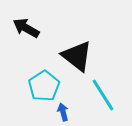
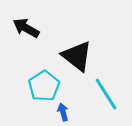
cyan line: moved 3 px right, 1 px up
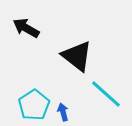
cyan pentagon: moved 10 px left, 19 px down
cyan line: rotated 16 degrees counterclockwise
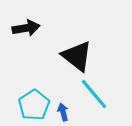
black arrow: rotated 140 degrees clockwise
cyan line: moved 12 px left; rotated 8 degrees clockwise
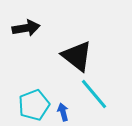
cyan pentagon: rotated 12 degrees clockwise
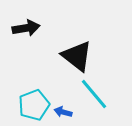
blue arrow: rotated 60 degrees counterclockwise
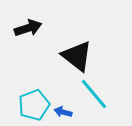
black arrow: moved 2 px right; rotated 8 degrees counterclockwise
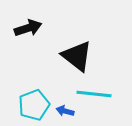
cyan line: rotated 44 degrees counterclockwise
blue arrow: moved 2 px right, 1 px up
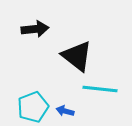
black arrow: moved 7 px right, 1 px down; rotated 12 degrees clockwise
cyan line: moved 6 px right, 5 px up
cyan pentagon: moved 1 px left, 2 px down
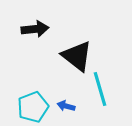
cyan line: rotated 68 degrees clockwise
blue arrow: moved 1 px right, 5 px up
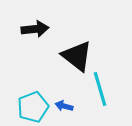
blue arrow: moved 2 px left
